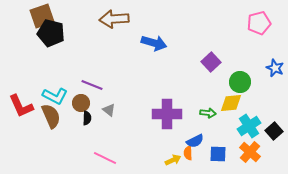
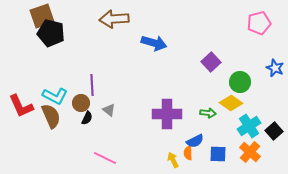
purple line: rotated 65 degrees clockwise
yellow diamond: rotated 40 degrees clockwise
black semicircle: rotated 24 degrees clockwise
yellow arrow: rotated 91 degrees counterclockwise
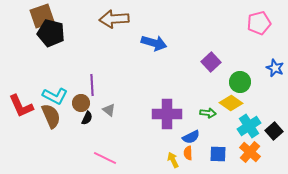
blue semicircle: moved 4 px left, 4 px up
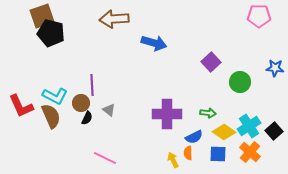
pink pentagon: moved 7 px up; rotated 15 degrees clockwise
blue star: rotated 18 degrees counterclockwise
yellow diamond: moved 7 px left, 29 px down
blue semicircle: moved 3 px right
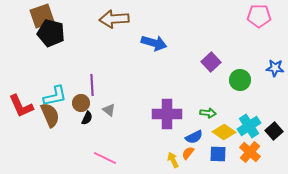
green circle: moved 2 px up
cyan L-shape: rotated 40 degrees counterclockwise
brown semicircle: moved 1 px left, 1 px up
orange semicircle: rotated 40 degrees clockwise
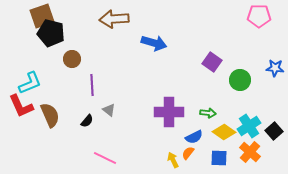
purple square: moved 1 px right; rotated 12 degrees counterclockwise
cyan L-shape: moved 25 px left, 13 px up; rotated 10 degrees counterclockwise
brown circle: moved 9 px left, 44 px up
purple cross: moved 2 px right, 2 px up
black semicircle: moved 3 px down; rotated 16 degrees clockwise
blue square: moved 1 px right, 4 px down
